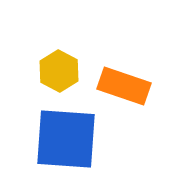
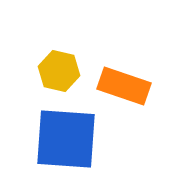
yellow hexagon: rotated 15 degrees counterclockwise
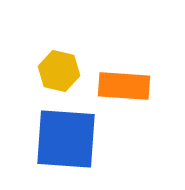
orange rectangle: rotated 15 degrees counterclockwise
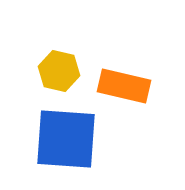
orange rectangle: rotated 9 degrees clockwise
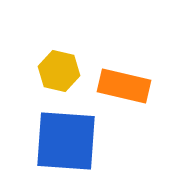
blue square: moved 2 px down
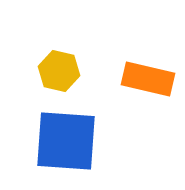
orange rectangle: moved 24 px right, 7 px up
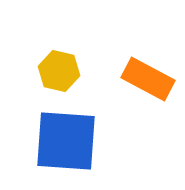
orange rectangle: rotated 15 degrees clockwise
